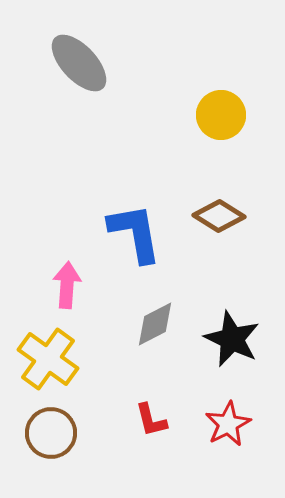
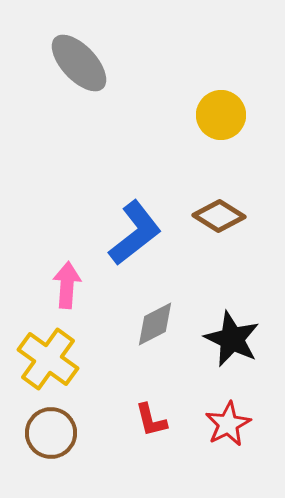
blue L-shape: rotated 62 degrees clockwise
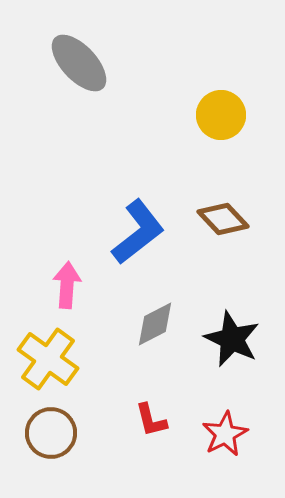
brown diamond: moved 4 px right, 3 px down; rotated 15 degrees clockwise
blue L-shape: moved 3 px right, 1 px up
red star: moved 3 px left, 10 px down
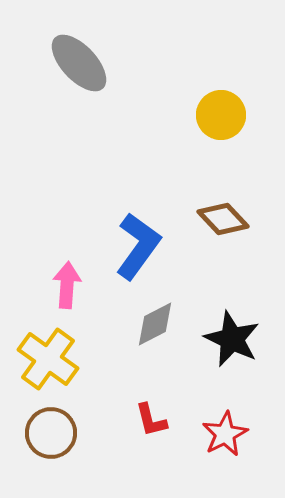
blue L-shape: moved 14 px down; rotated 16 degrees counterclockwise
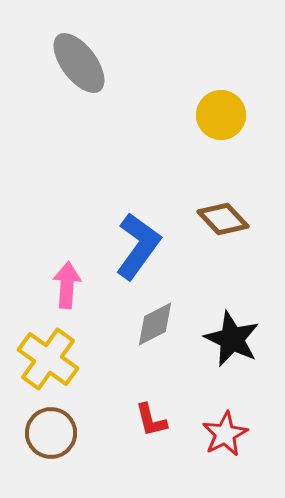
gray ellipse: rotated 6 degrees clockwise
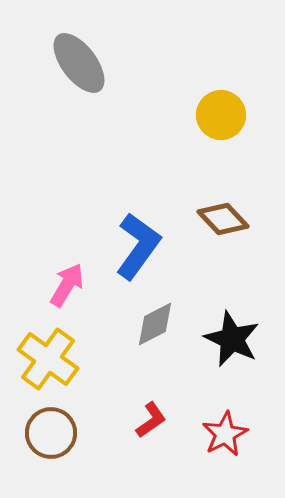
pink arrow: rotated 27 degrees clockwise
red L-shape: rotated 111 degrees counterclockwise
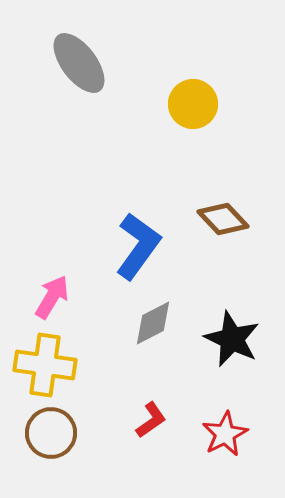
yellow circle: moved 28 px left, 11 px up
pink arrow: moved 15 px left, 12 px down
gray diamond: moved 2 px left, 1 px up
yellow cross: moved 3 px left, 6 px down; rotated 28 degrees counterclockwise
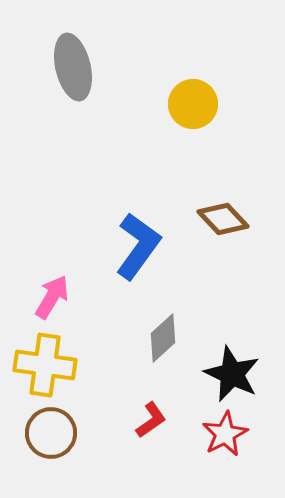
gray ellipse: moved 6 px left, 4 px down; rotated 24 degrees clockwise
gray diamond: moved 10 px right, 15 px down; rotated 15 degrees counterclockwise
black star: moved 35 px down
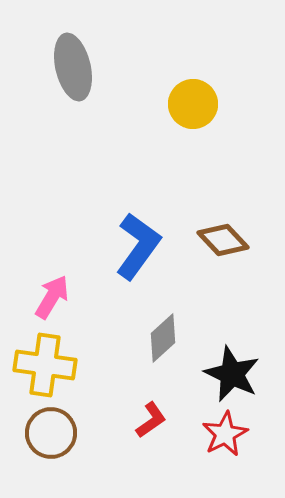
brown diamond: moved 21 px down
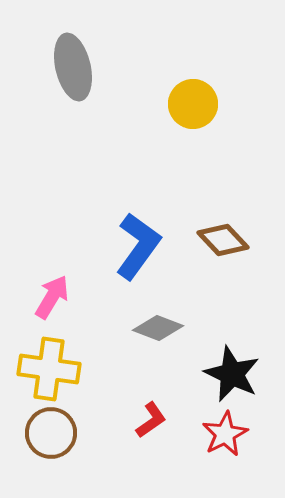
gray diamond: moved 5 px left, 10 px up; rotated 63 degrees clockwise
yellow cross: moved 4 px right, 4 px down
